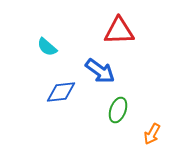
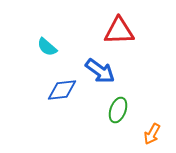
blue diamond: moved 1 px right, 2 px up
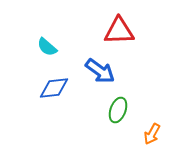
blue diamond: moved 8 px left, 2 px up
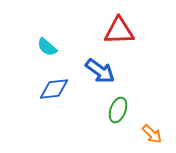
blue diamond: moved 1 px down
orange arrow: rotated 75 degrees counterclockwise
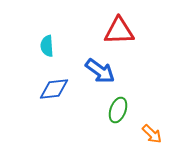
cyan semicircle: moved 1 px up; rotated 45 degrees clockwise
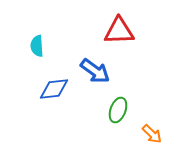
cyan semicircle: moved 10 px left
blue arrow: moved 5 px left
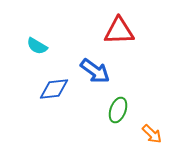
cyan semicircle: rotated 55 degrees counterclockwise
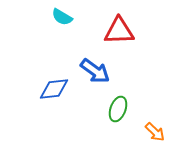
cyan semicircle: moved 25 px right, 29 px up
green ellipse: moved 1 px up
orange arrow: moved 3 px right, 2 px up
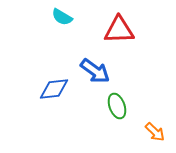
red triangle: moved 1 px up
green ellipse: moved 1 px left, 3 px up; rotated 40 degrees counterclockwise
